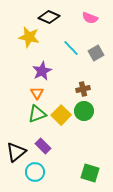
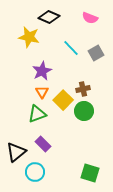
orange triangle: moved 5 px right, 1 px up
yellow square: moved 2 px right, 15 px up
purple rectangle: moved 2 px up
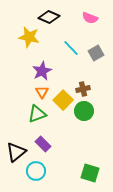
cyan circle: moved 1 px right, 1 px up
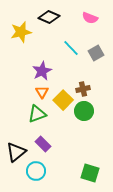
yellow star: moved 8 px left, 5 px up; rotated 25 degrees counterclockwise
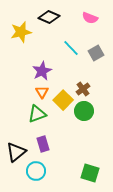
brown cross: rotated 24 degrees counterclockwise
purple rectangle: rotated 28 degrees clockwise
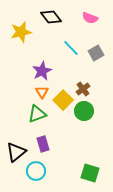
black diamond: moved 2 px right; rotated 30 degrees clockwise
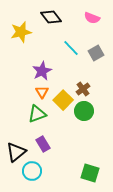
pink semicircle: moved 2 px right
purple rectangle: rotated 14 degrees counterclockwise
cyan circle: moved 4 px left
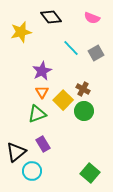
brown cross: rotated 24 degrees counterclockwise
green square: rotated 24 degrees clockwise
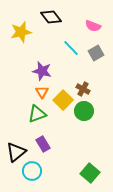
pink semicircle: moved 1 px right, 8 px down
purple star: rotated 30 degrees counterclockwise
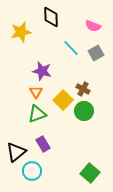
black diamond: rotated 35 degrees clockwise
orange triangle: moved 6 px left
